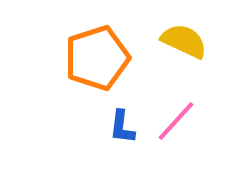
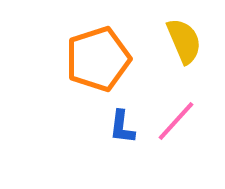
yellow semicircle: rotated 42 degrees clockwise
orange pentagon: moved 1 px right, 1 px down
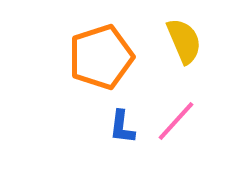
orange pentagon: moved 3 px right, 2 px up
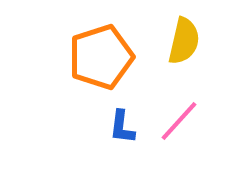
yellow semicircle: rotated 36 degrees clockwise
pink line: moved 3 px right
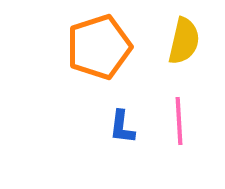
orange pentagon: moved 2 px left, 10 px up
pink line: rotated 45 degrees counterclockwise
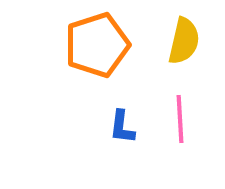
orange pentagon: moved 2 px left, 2 px up
pink line: moved 1 px right, 2 px up
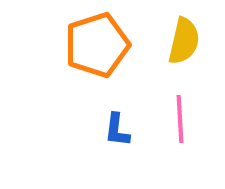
blue L-shape: moved 5 px left, 3 px down
